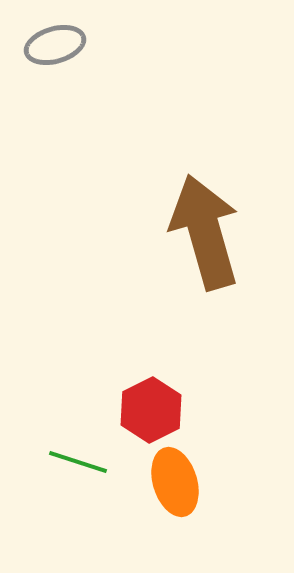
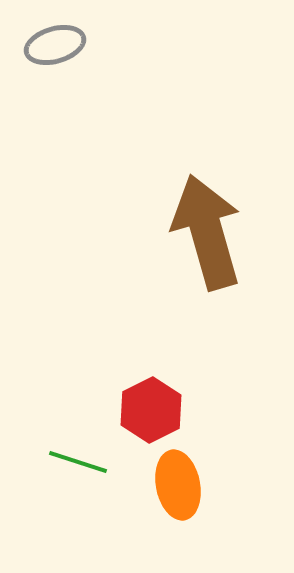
brown arrow: moved 2 px right
orange ellipse: moved 3 px right, 3 px down; rotated 6 degrees clockwise
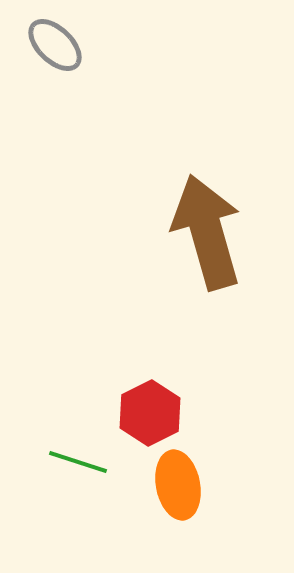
gray ellipse: rotated 60 degrees clockwise
red hexagon: moved 1 px left, 3 px down
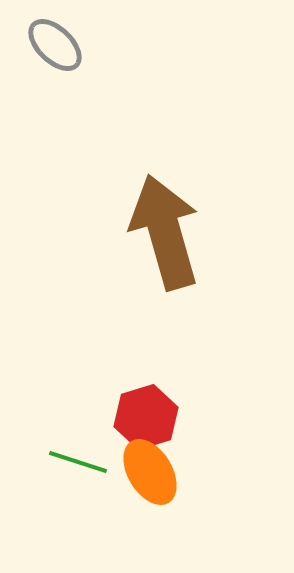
brown arrow: moved 42 px left
red hexagon: moved 4 px left, 4 px down; rotated 10 degrees clockwise
orange ellipse: moved 28 px left, 13 px up; rotated 20 degrees counterclockwise
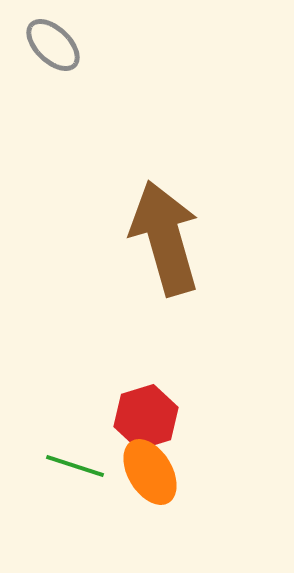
gray ellipse: moved 2 px left
brown arrow: moved 6 px down
green line: moved 3 px left, 4 px down
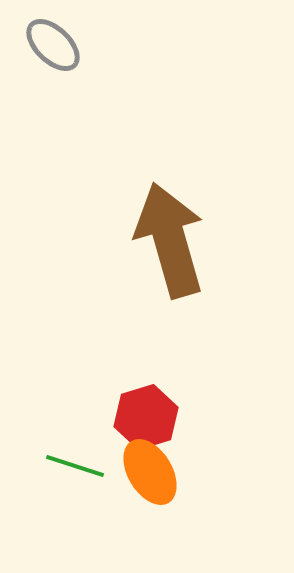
brown arrow: moved 5 px right, 2 px down
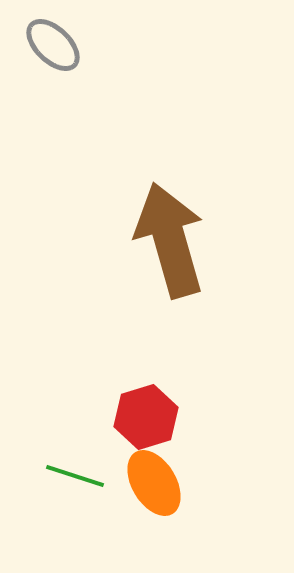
green line: moved 10 px down
orange ellipse: moved 4 px right, 11 px down
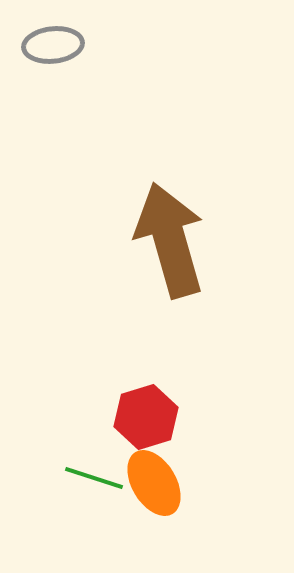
gray ellipse: rotated 50 degrees counterclockwise
green line: moved 19 px right, 2 px down
